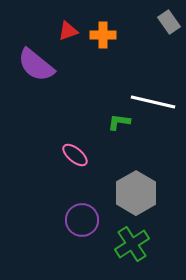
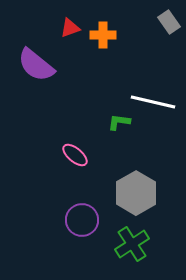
red triangle: moved 2 px right, 3 px up
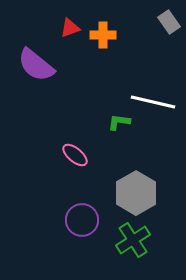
green cross: moved 1 px right, 4 px up
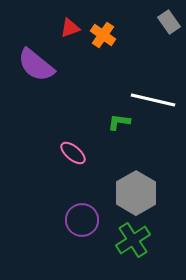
orange cross: rotated 35 degrees clockwise
white line: moved 2 px up
pink ellipse: moved 2 px left, 2 px up
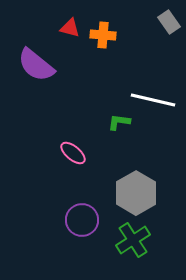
red triangle: rotated 35 degrees clockwise
orange cross: rotated 30 degrees counterclockwise
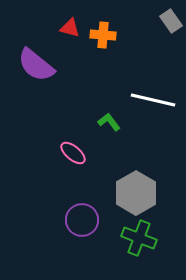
gray rectangle: moved 2 px right, 1 px up
green L-shape: moved 10 px left; rotated 45 degrees clockwise
green cross: moved 6 px right, 2 px up; rotated 36 degrees counterclockwise
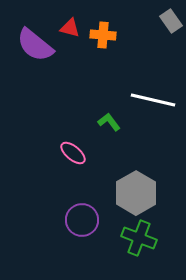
purple semicircle: moved 1 px left, 20 px up
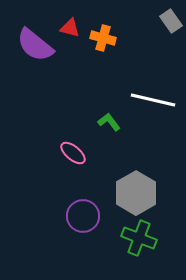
orange cross: moved 3 px down; rotated 10 degrees clockwise
purple circle: moved 1 px right, 4 px up
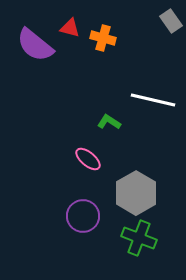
green L-shape: rotated 20 degrees counterclockwise
pink ellipse: moved 15 px right, 6 px down
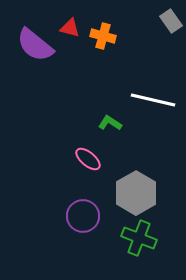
orange cross: moved 2 px up
green L-shape: moved 1 px right, 1 px down
